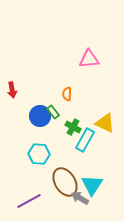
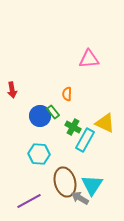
brown ellipse: rotated 16 degrees clockwise
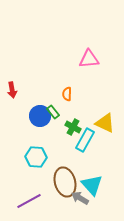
cyan hexagon: moved 3 px left, 3 px down
cyan triangle: rotated 15 degrees counterclockwise
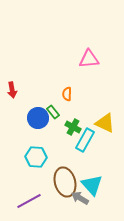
blue circle: moved 2 px left, 2 px down
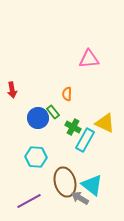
cyan triangle: rotated 10 degrees counterclockwise
